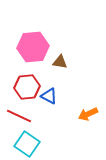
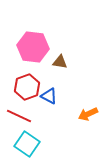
pink hexagon: rotated 12 degrees clockwise
red hexagon: rotated 15 degrees counterclockwise
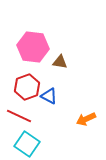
orange arrow: moved 2 px left, 5 px down
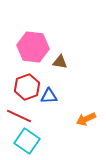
blue triangle: rotated 30 degrees counterclockwise
cyan square: moved 3 px up
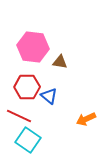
red hexagon: rotated 20 degrees clockwise
blue triangle: rotated 42 degrees clockwise
cyan square: moved 1 px right, 1 px up
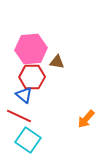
pink hexagon: moved 2 px left, 2 px down; rotated 12 degrees counterclockwise
brown triangle: moved 3 px left
red hexagon: moved 5 px right, 10 px up
blue triangle: moved 25 px left, 1 px up
orange arrow: rotated 24 degrees counterclockwise
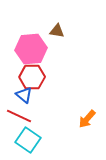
brown triangle: moved 31 px up
orange arrow: moved 1 px right
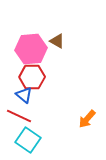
brown triangle: moved 10 px down; rotated 21 degrees clockwise
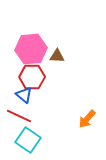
brown triangle: moved 15 px down; rotated 28 degrees counterclockwise
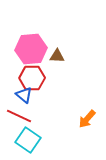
red hexagon: moved 1 px down
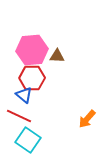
pink hexagon: moved 1 px right, 1 px down
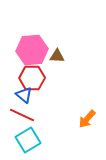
red line: moved 3 px right, 1 px up
cyan square: rotated 25 degrees clockwise
